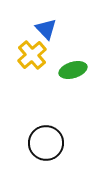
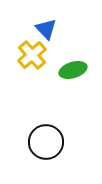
black circle: moved 1 px up
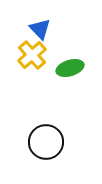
blue triangle: moved 6 px left
green ellipse: moved 3 px left, 2 px up
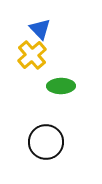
green ellipse: moved 9 px left, 18 px down; rotated 16 degrees clockwise
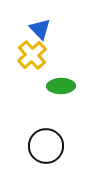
black circle: moved 4 px down
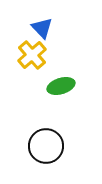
blue triangle: moved 2 px right, 1 px up
green ellipse: rotated 16 degrees counterclockwise
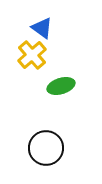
blue triangle: rotated 10 degrees counterclockwise
black circle: moved 2 px down
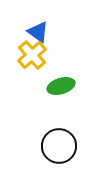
blue triangle: moved 4 px left, 4 px down
black circle: moved 13 px right, 2 px up
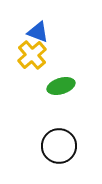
blue triangle: rotated 15 degrees counterclockwise
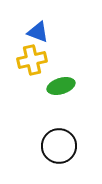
yellow cross: moved 5 px down; rotated 28 degrees clockwise
